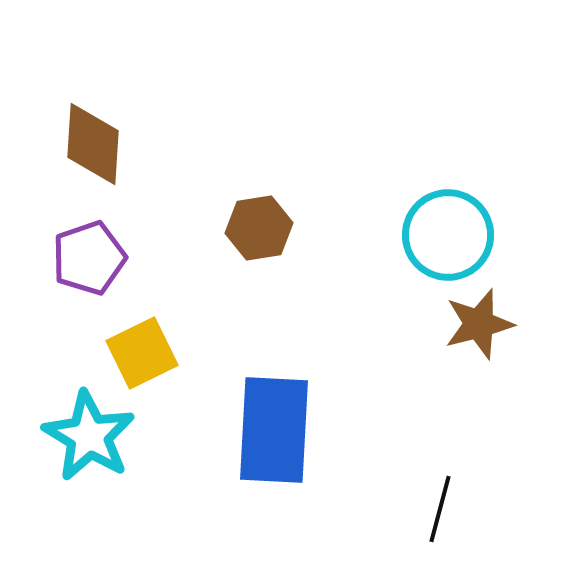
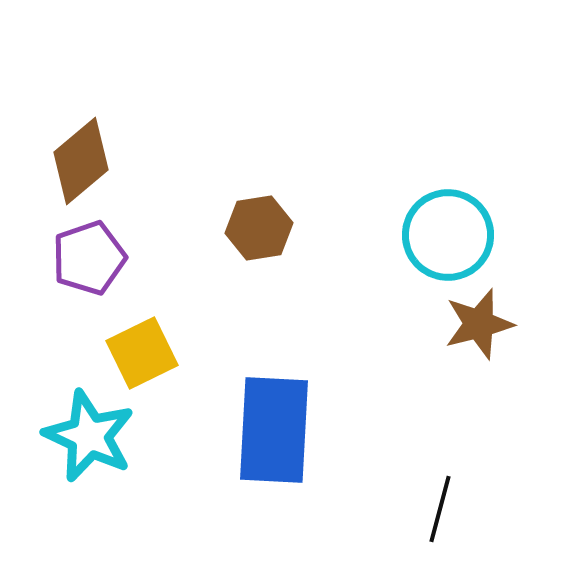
brown diamond: moved 12 px left, 17 px down; rotated 46 degrees clockwise
cyan star: rotated 6 degrees counterclockwise
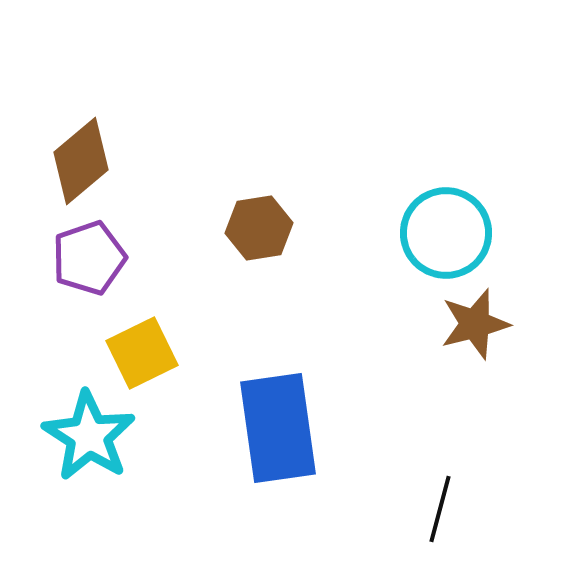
cyan circle: moved 2 px left, 2 px up
brown star: moved 4 px left
blue rectangle: moved 4 px right, 2 px up; rotated 11 degrees counterclockwise
cyan star: rotated 8 degrees clockwise
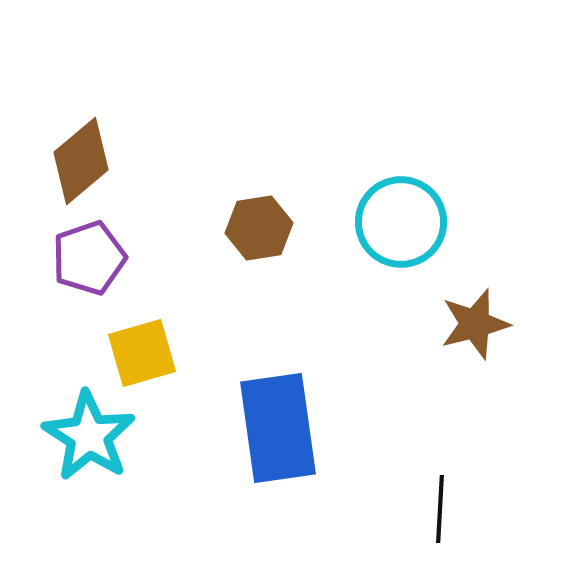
cyan circle: moved 45 px left, 11 px up
yellow square: rotated 10 degrees clockwise
black line: rotated 12 degrees counterclockwise
